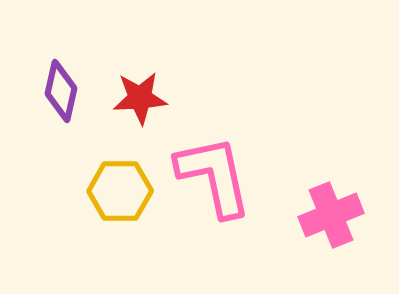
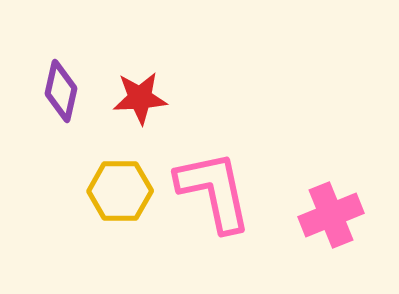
pink L-shape: moved 15 px down
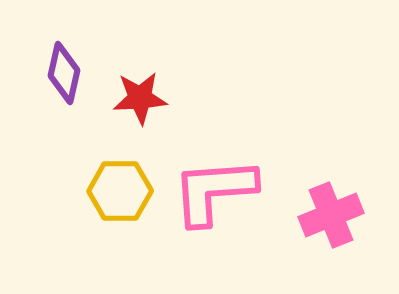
purple diamond: moved 3 px right, 18 px up
pink L-shape: rotated 82 degrees counterclockwise
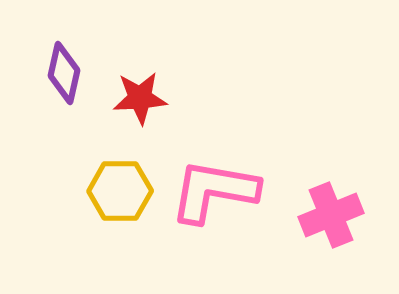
pink L-shape: rotated 14 degrees clockwise
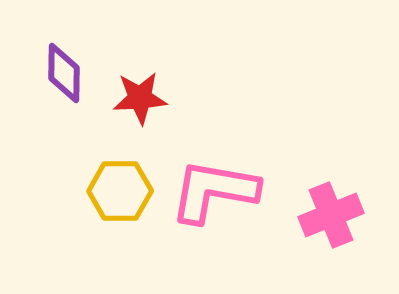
purple diamond: rotated 12 degrees counterclockwise
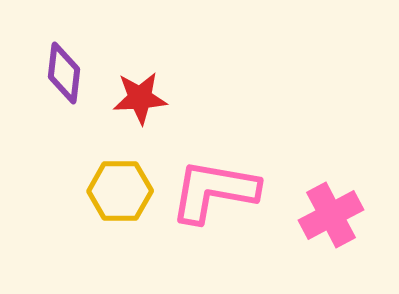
purple diamond: rotated 6 degrees clockwise
pink cross: rotated 6 degrees counterclockwise
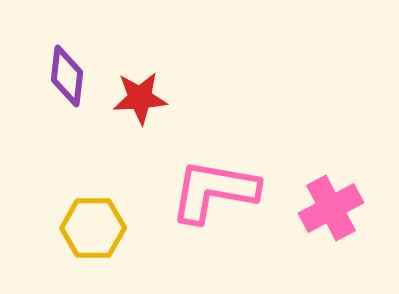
purple diamond: moved 3 px right, 3 px down
yellow hexagon: moved 27 px left, 37 px down
pink cross: moved 7 px up
